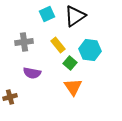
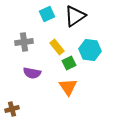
yellow rectangle: moved 1 px left, 2 px down
green square: moved 1 px left; rotated 24 degrees clockwise
orange triangle: moved 5 px left
brown cross: moved 2 px right, 12 px down
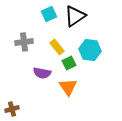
cyan square: moved 2 px right
purple semicircle: moved 10 px right
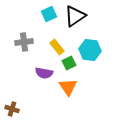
purple semicircle: moved 2 px right
brown cross: rotated 32 degrees clockwise
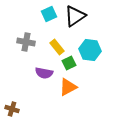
gray cross: moved 2 px right; rotated 18 degrees clockwise
orange triangle: rotated 36 degrees clockwise
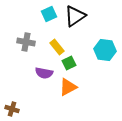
cyan hexagon: moved 15 px right
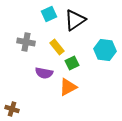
black triangle: moved 4 px down
green square: moved 3 px right
